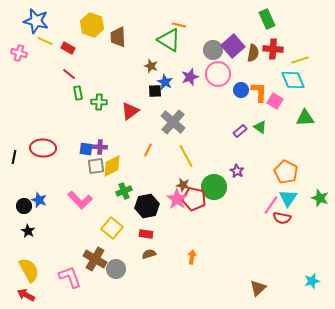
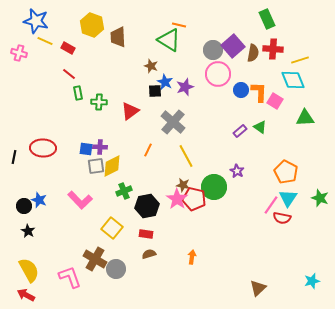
purple star at (190, 77): moved 5 px left, 10 px down
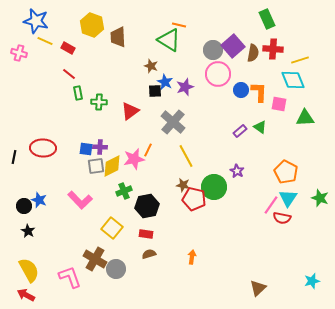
pink square at (275, 101): moved 4 px right, 3 px down; rotated 21 degrees counterclockwise
pink star at (177, 199): moved 43 px left, 40 px up; rotated 25 degrees clockwise
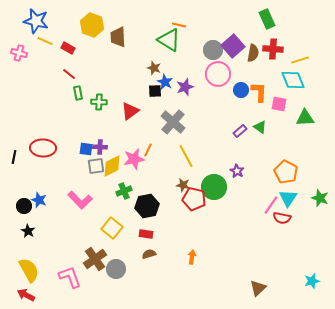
brown star at (151, 66): moved 3 px right, 2 px down
brown cross at (95, 259): rotated 25 degrees clockwise
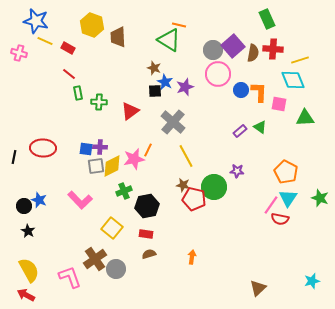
purple star at (237, 171): rotated 24 degrees counterclockwise
red semicircle at (282, 218): moved 2 px left, 1 px down
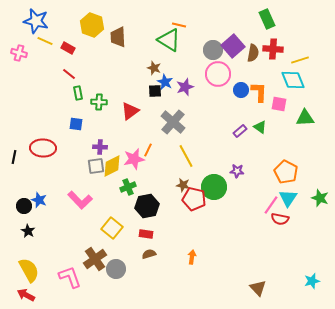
blue square at (86, 149): moved 10 px left, 25 px up
green cross at (124, 191): moved 4 px right, 4 px up
brown triangle at (258, 288): rotated 30 degrees counterclockwise
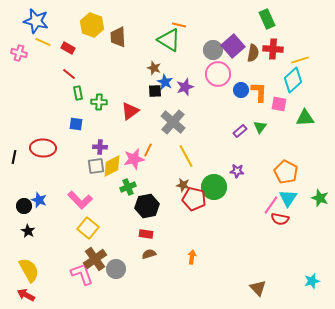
yellow line at (45, 41): moved 2 px left, 1 px down
cyan diamond at (293, 80): rotated 70 degrees clockwise
green triangle at (260, 127): rotated 32 degrees clockwise
yellow square at (112, 228): moved 24 px left
pink L-shape at (70, 277): moved 12 px right, 3 px up
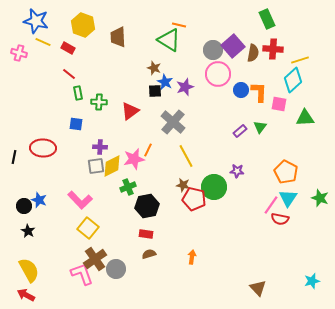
yellow hexagon at (92, 25): moved 9 px left
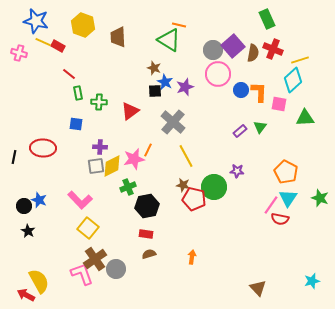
red rectangle at (68, 48): moved 10 px left, 2 px up
red cross at (273, 49): rotated 18 degrees clockwise
yellow semicircle at (29, 270): moved 10 px right, 11 px down
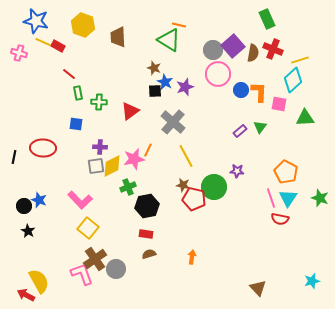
pink line at (271, 205): moved 7 px up; rotated 54 degrees counterclockwise
